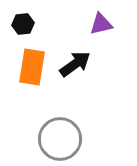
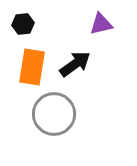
gray circle: moved 6 px left, 25 px up
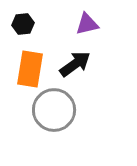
purple triangle: moved 14 px left
orange rectangle: moved 2 px left, 2 px down
gray circle: moved 4 px up
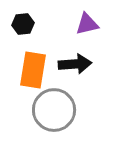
black arrow: rotated 32 degrees clockwise
orange rectangle: moved 3 px right, 1 px down
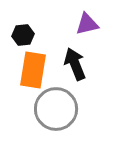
black hexagon: moved 11 px down
black arrow: rotated 108 degrees counterclockwise
gray circle: moved 2 px right, 1 px up
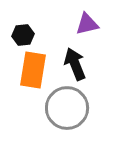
gray circle: moved 11 px right, 1 px up
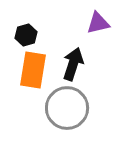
purple triangle: moved 11 px right, 1 px up
black hexagon: moved 3 px right; rotated 10 degrees counterclockwise
black arrow: moved 2 px left; rotated 40 degrees clockwise
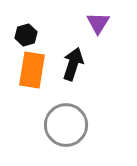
purple triangle: rotated 45 degrees counterclockwise
orange rectangle: moved 1 px left
gray circle: moved 1 px left, 17 px down
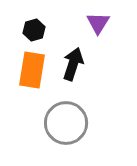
black hexagon: moved 8 px right, 5 px up
gray circle: moved 2 px up
